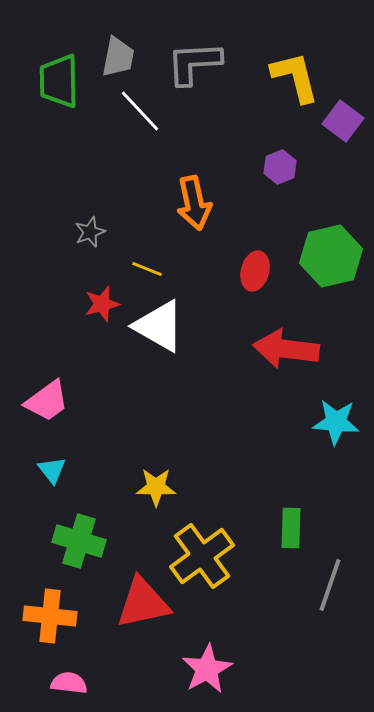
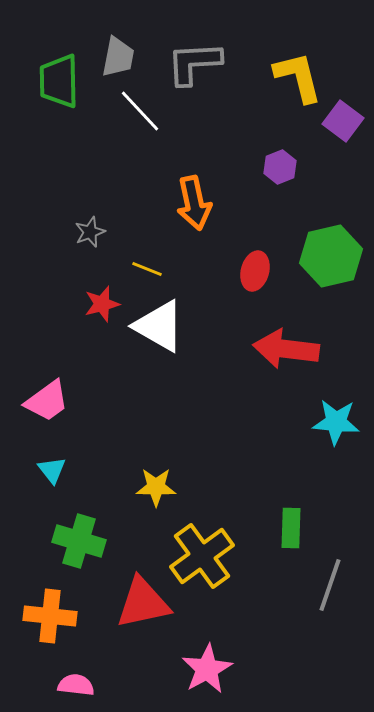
yellow L-shape: moved 3 px right
pink semicircle: moved 7 px right, 2 px down
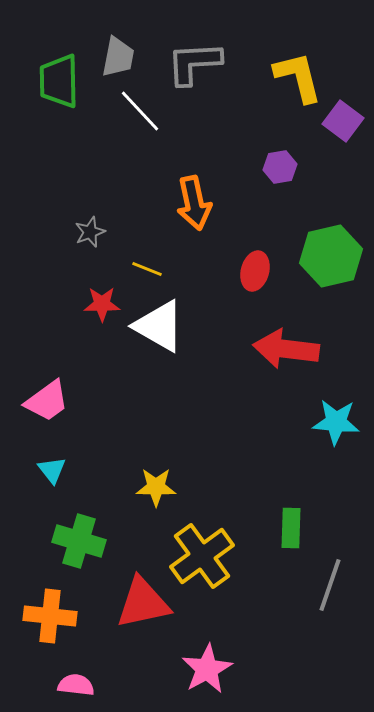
purple hexagon: rotated 12 degrees clockwise
red star: rotated 15 degrees clockwise
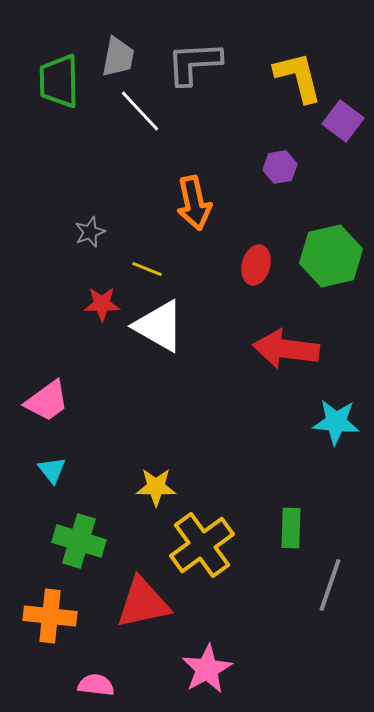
red ellipse: moved 1 px right, 6 px up
yellow cross: moved 11 px up
pink semicircle: moved 20 px right
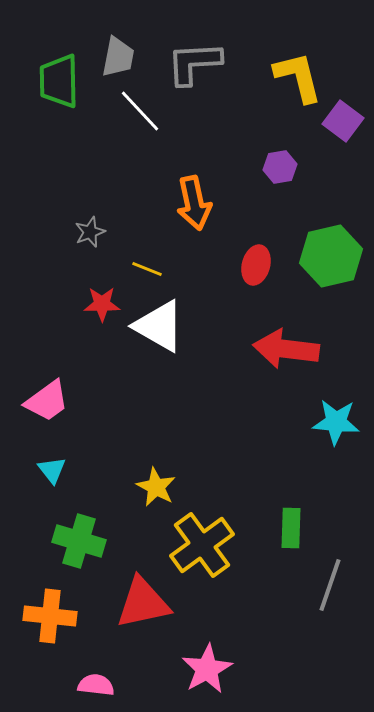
yellow star: rotated 27 degrees clockwise
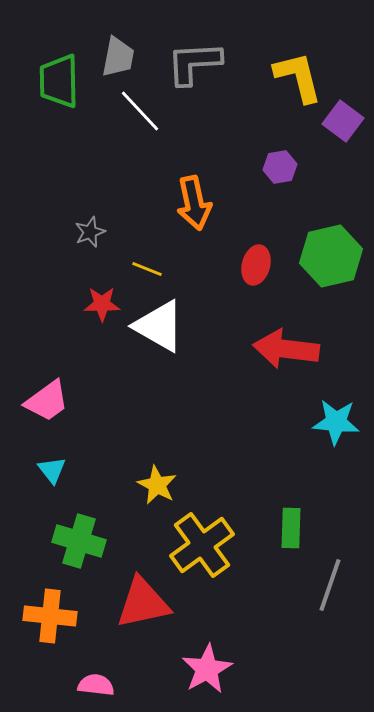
yellow star: moved 1 px right, 2 px up
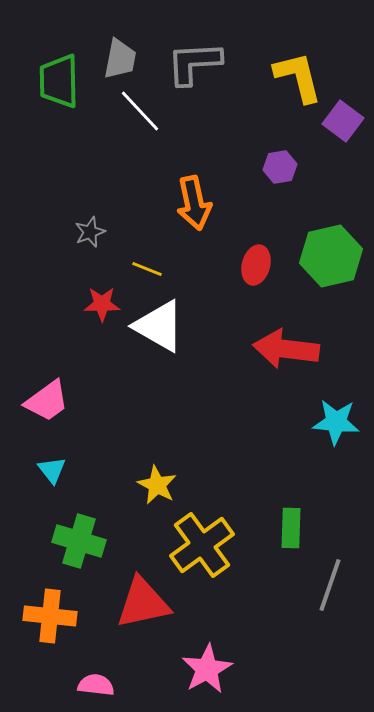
gray trapezoid: moved 2 px right, 2 px down
